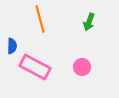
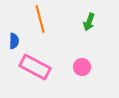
blue semicircle: moved 2 px right, 5 px up
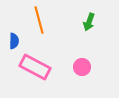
orange line: moved 1 px left, 1 px down
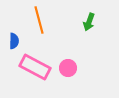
pink circle: moved 14 px left, 1 px down
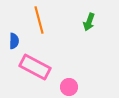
pink circle: moved 1 px right, 19 px down
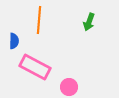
orange line: rotated 20 degrees clockwise
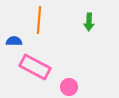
green arrow: rotated 18 degrees counterclockwise
blue semicircle: rotated 91 degrees counterclockwise
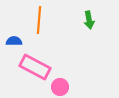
green arrow: moved 2 px up; rotated 12 degrees counterclockwise
pink circle: moved 9 px left
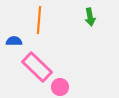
green arrow: moved 1 px right, 3 px up
pink rectangle: moved 2 px right; rotated 16 degrees clockwise
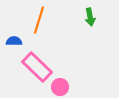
orange line: rotated 12 degrees clockwise
